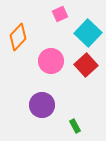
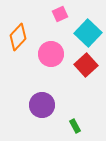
pink circle: moved 7 px up
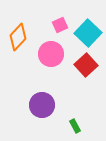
pink square: moved 11 px down
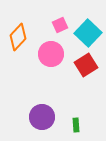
red square: rotated 10 degrees clockwise
purple circle: moved 12 px down
green rectangle: moved 1 px right, 1 px up; rotated 24 degrees clockwise
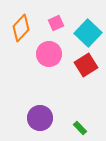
pink square: moved 4 px left, 2 px up
orange diamond: moved 3 px right, 9 px up
pink circle: moved 2 px left
purple circle: moved 2 px left, 1 px down
green rectangle: moved 4 px right, 3 px down; rotated 40 degrees counterclockwise
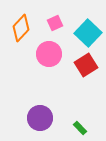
pink square: moved 1 px left
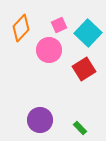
pink square: moved 4 px right, 2 px down
pink circle: moved 4 px up
red square: moved 2 px left, 4 px down
purple circle: moved 2 px down
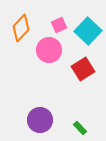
cyan square: moved 2 px up
red square: moved 1 px left
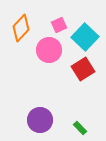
cyan square: moved 3 px left, 6 px down
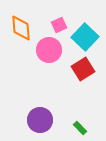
orange diamond: rotated 48 degrees counterclockwise
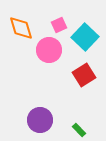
orange diamond: rotated 12 degrees counterclockwise
red square: moved 1 px right, 6 px down
green rectangle: moved 1 px left, 2 px down
